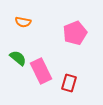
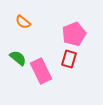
orange semicircle: rotated 28 degrees clockwise
pink pentagon: moved 1 px left, 1 px down
red rectangle: moved 24 px up
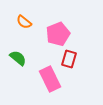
orange semicircle: moved 1 px right
pink pentagon: moved 16 px left
pink rectangle: moved 9 px right, 8 px down
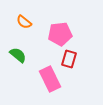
pink pentagon: moved 2 px right; rotated 15 degrees clockwise
green semicircle: moved 3 px up
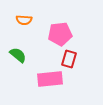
orange semicircle: moved 2 px up; rotated 35 degrees counterclockwise
pink rectangle: rotated 70 degrees counterclockwise
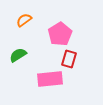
orange semicircle: rotated 140 degrees clockwise
pink pentagon: rotated 25 degrees counterclockwise
green semicircle: rotated 72 degrees counterclockwise
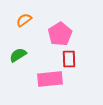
red rectangle: rotated 18 degrees counterclockwise
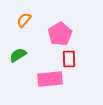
orange semicircle: rotated 14 degrees counterclockwise
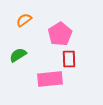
orange semicircle: rotated 14 degrees clockwise
